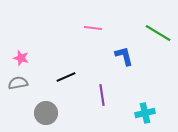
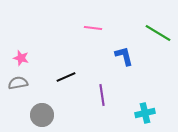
gray circle: moved 4 px left, 2 px down
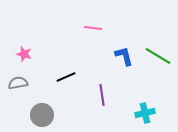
green line: moved 23 px down
pink star: moved 3 px right, 4 px up
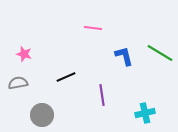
green line: moved 2 px right, 3 px up
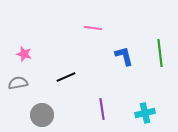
green line: rotated 52 degrees clockwise
purple line: moved 14 px down
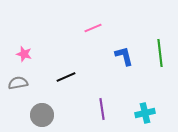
pink line: rotated 30 degrees counterclockwise
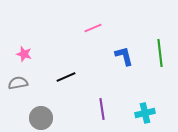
gray circle: moved 1 px left, 3 px down
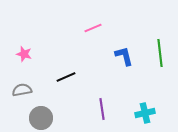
gray semicircle: moved 4 px right, 7 px down
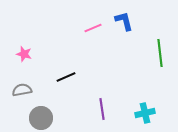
blue L-shape: moved 35 px up
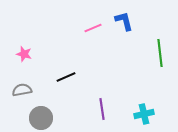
cyan cross: moved 1 px left, 1 px down
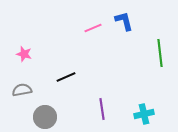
gray circle: moved 4 px right, 1 px up
